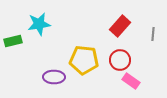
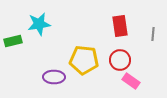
red rectangle: rotated 50 degrees counterclockwise
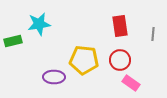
pink rectangle: moved 2 px down
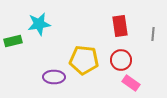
red circle: moved 1 px right
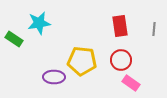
cyan star: moved 1 px up
gray line: moved 1 px right, 5 px up
green rectangle: moved 1 px right, 2 px up; rotated 48 degrees clockwise
yellow pentagon: moved 2 px left, 1 px down
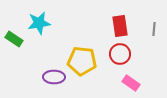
red circle: moved 1 px left, 6 px up
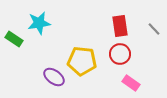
gray line: rotated 48 degrees counterclockwise
purple ellipse: rotated 35 degrees clockwise
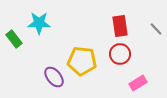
cyan star: rotated 10 degrees clockwise
gray line: moved 2 px right
green rectangle: rotated 18 degrees clockwise
purple ellipse: rotated 15 degrees clockwise
pink rectangle: moved 7 px right; rotated 66 degrees counterclockwise
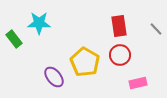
red rectangle: moved 1 px left
red circle: moved 1 px down
yellow pentagon: moved 3 px right, 1 px down; rotated 24 degrees clockwise
pink rectangle: rotated 18 degrees clockwise
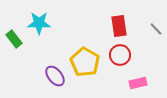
purple ellipse: moved 1 px right, 1 px up
